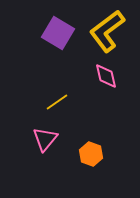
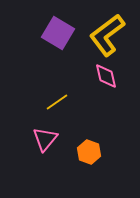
yellow L-shape: moved 4 px down
orange hexagon: moved 2 px left, 2 px up
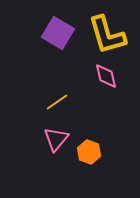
yellow L-shape: rotated 69 degrees counterclockwise
pink triangle: moved 11 px right
